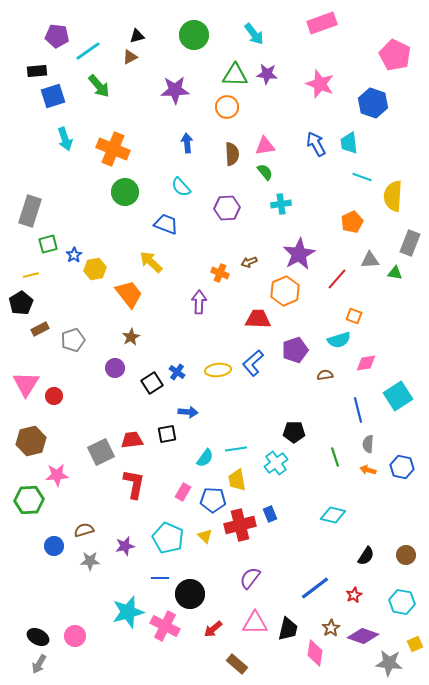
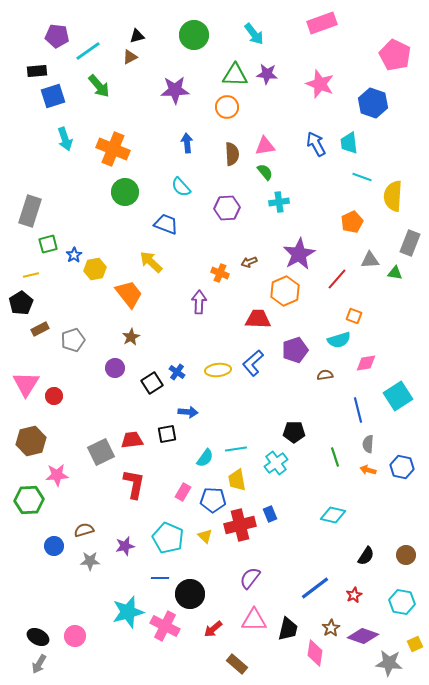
cyan cross at (281, 204): moved 2 px left, 2 px up
pink triangle at (255, 623): moved 1 px left, 3 px up
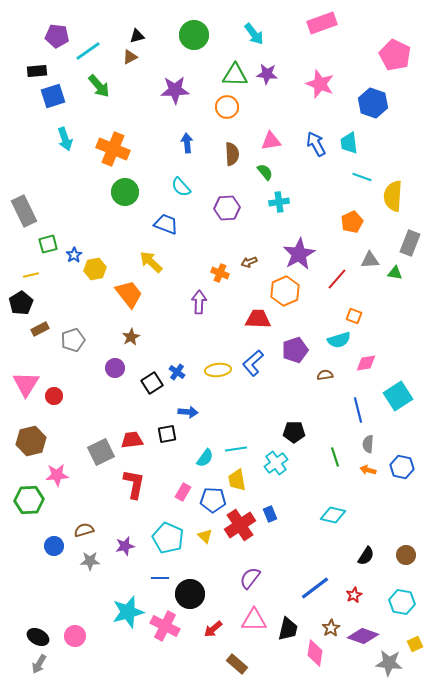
pink triangle at (265, 146): moved 6 px right, 5 px up
gray rectangle at (30, 211): moved 6 px left; rotated 44 degrees counterclockwise
red cross at (240, 525): rotated 20 degrees counterclockwise
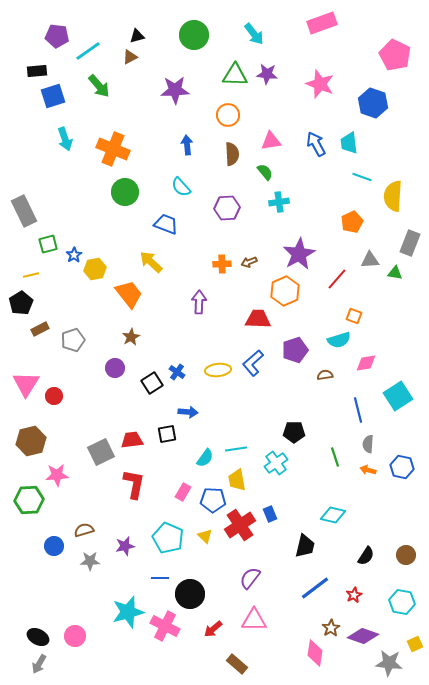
orange circle at (227, 107): moved 1 px right, 8 px down
blue arrow at (187, 143): moved 2 px down
orange cross at (220, 273): moved 2 px right, 9 px up; rotated 24 degrees counterclockwise
black trapezoid at (288, 629): moved 17 px right, 83 px up
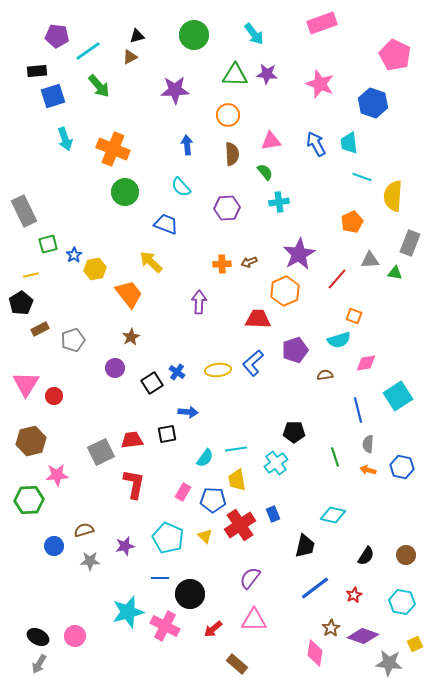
blue rectangle at (270, 514): moved 3 px right
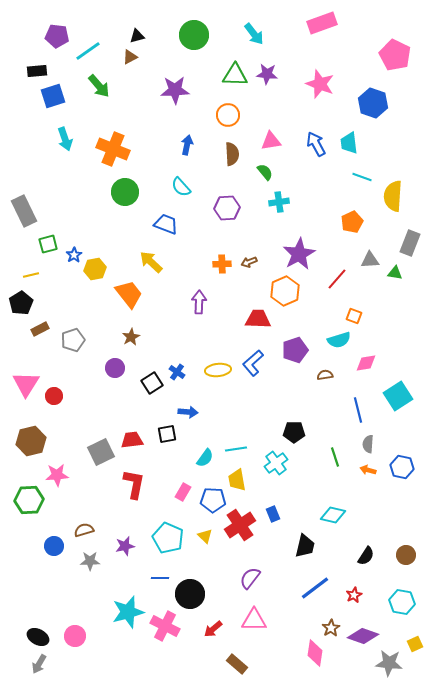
blue arrow at (187, 145): rotated 18 degrees clockwise
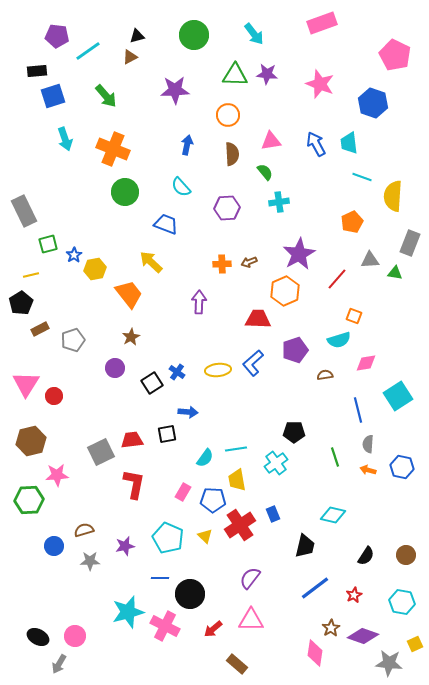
green arrow at (99, 86): moved 7 px right, 10 px down
pink triangle at (254, 620): moved 3 px left
gray arrow at (39, 664): moved 20 px right
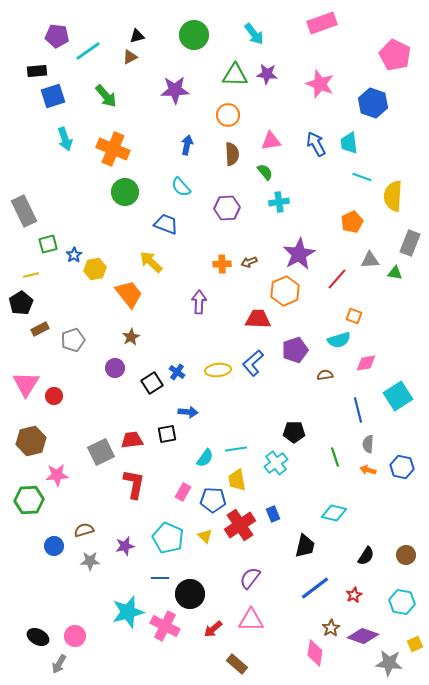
cyan diamond at (333, 515): moved 1 px right, 2 px up
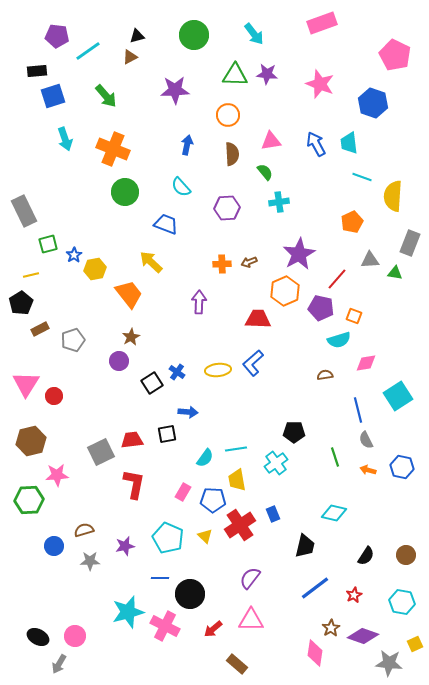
purple pentagon at (295, 350): moved 26 px right, 42 px up; rotated 30 degrees clockwise
purple circle at (115, 368): moved 4 px right, 7 px up
gray semicircle at (368, 444): moved 2 px left, 4 px up; rotated 30 degrees counterclockwise
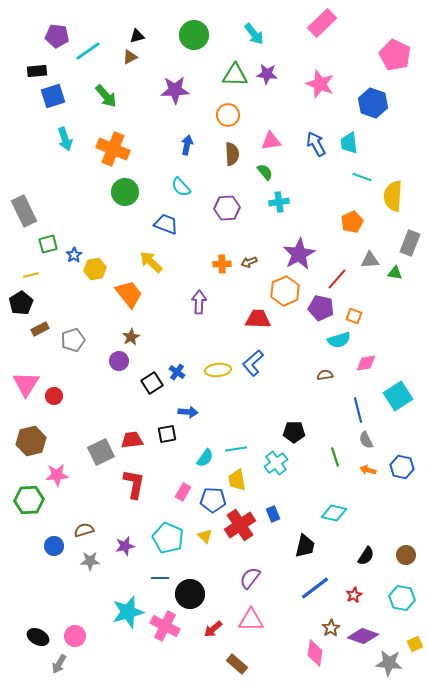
pink rectangle at (322, 23): rotated 24 degrees counterclockwise
cyan hexagon at (402, 602): moved 4 px up
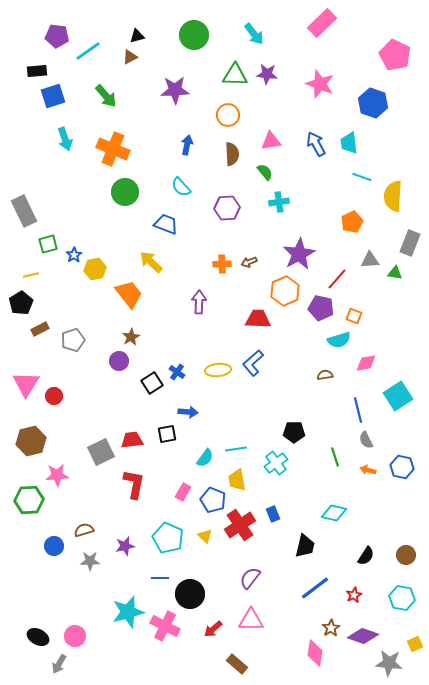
blue pentagon at (213, 500): rotated 20 degrees clockwise
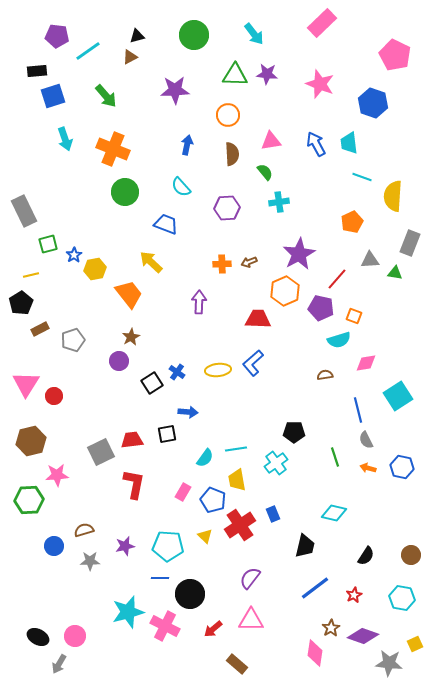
orange arrow at (368, 470): moved 2 px up
cyan pentagon at (168, 538): moved 8 px down; rotated 20 degrees counterclockwise
brown circle at (406, 555): moved 5 px right
